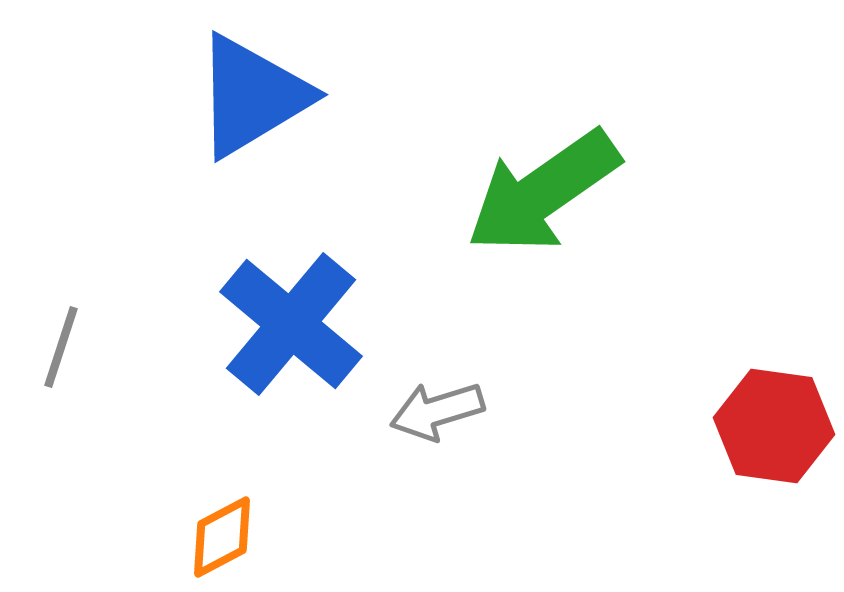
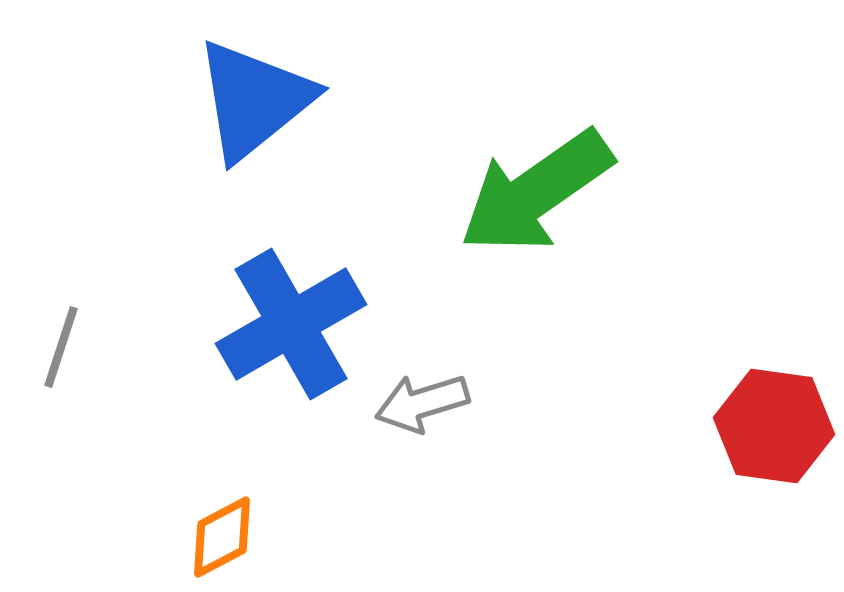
blue triangle: moved 2 px right, 4 px down; rotated 8 degrees counterclockwise
green arrow: moved 7 px left
blue cross: rotated 20 degrees clockwise
gray arrow: moved 15 px left, 8 px up
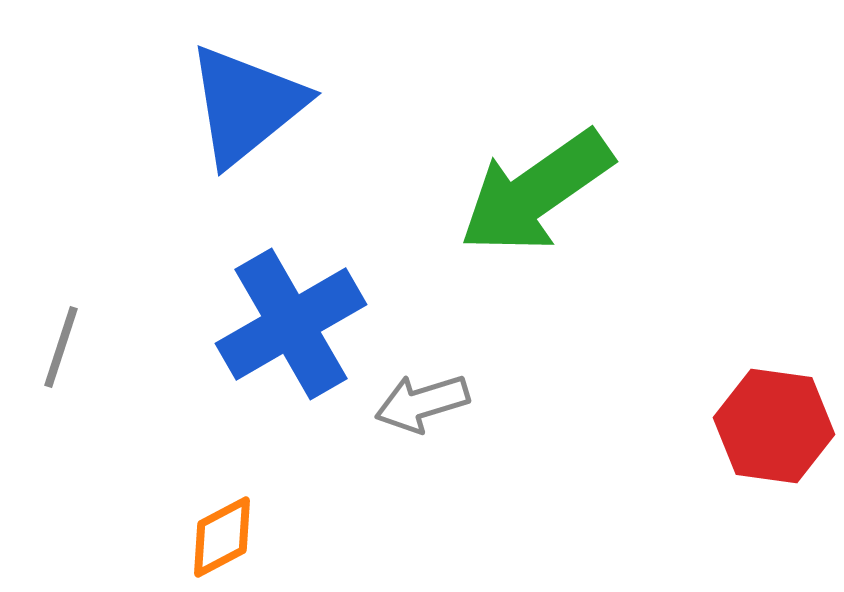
blue triangle: moved 8 px left, 5 px down
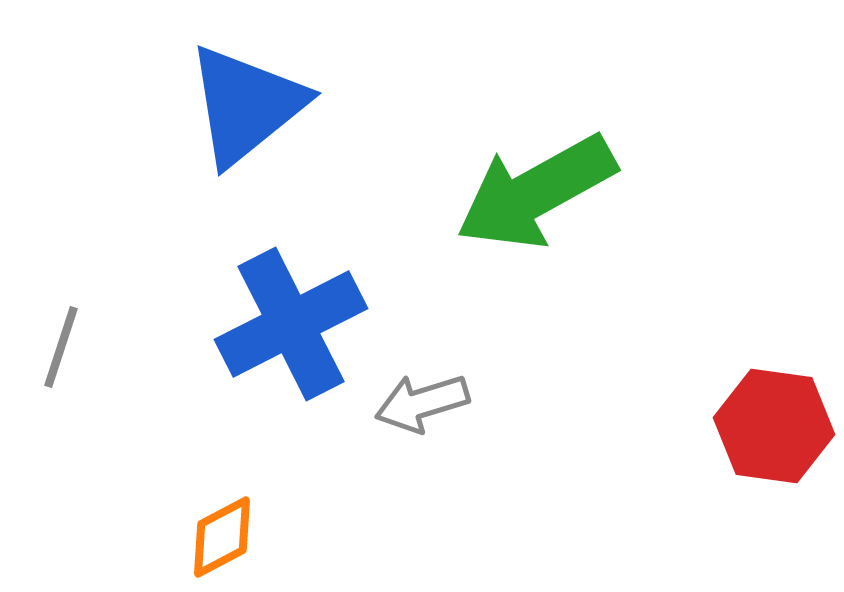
green arrow: rotated 6 degrees clockwise
blue cross: rotated 3 degrees clockwise
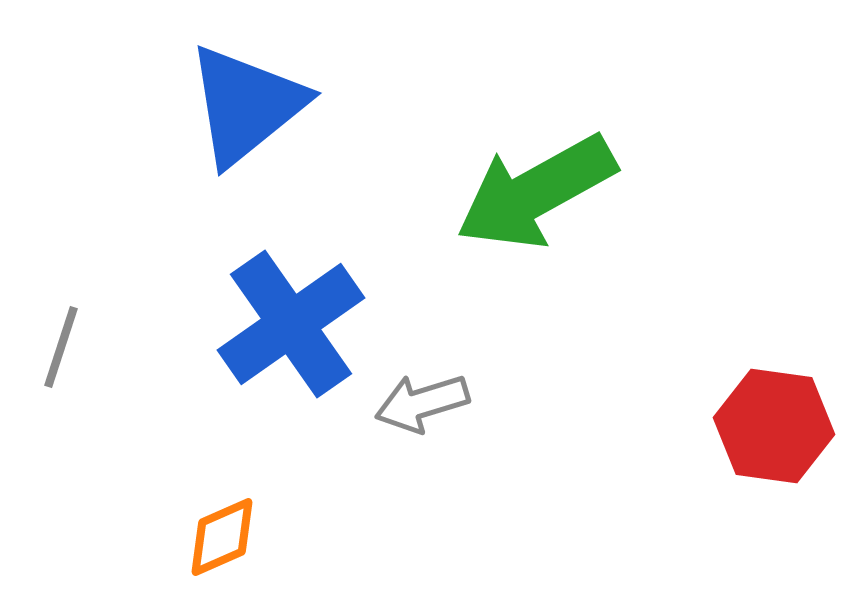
blue cross: rotated 8 degrees counterclockwise
orange diamond: rotated 4 degrees clockwise
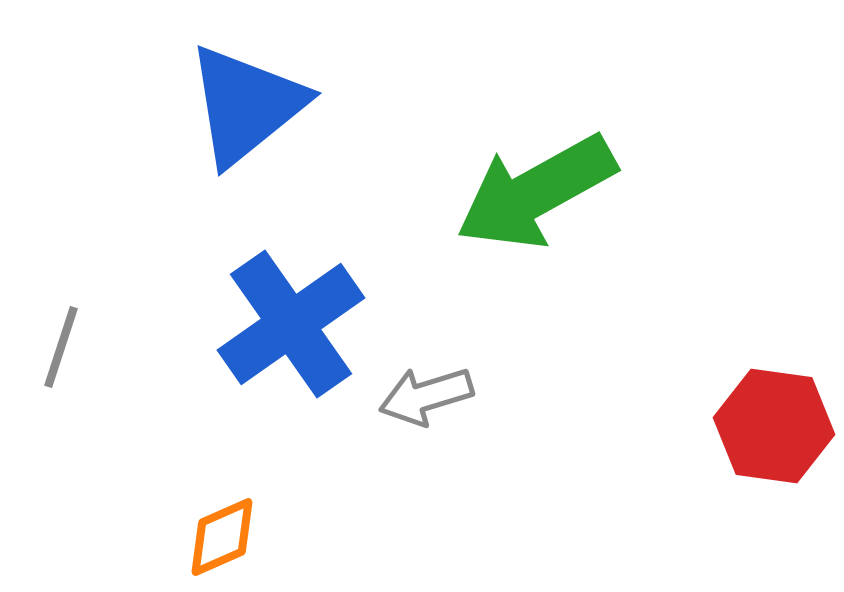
gray arrow: moved 4 px right, 7 px up
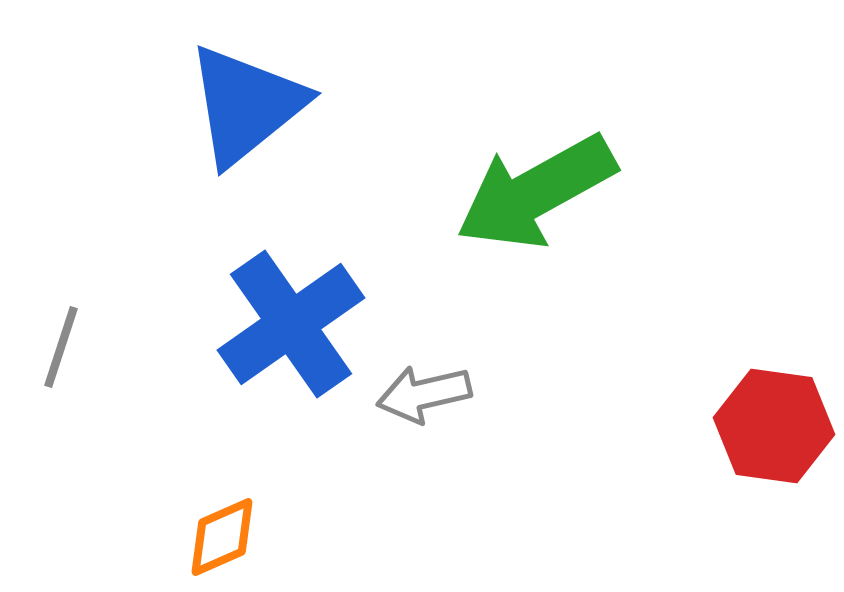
gray arrow: moved 2 px left, 2 px up; rotated 4 degrees clockwise
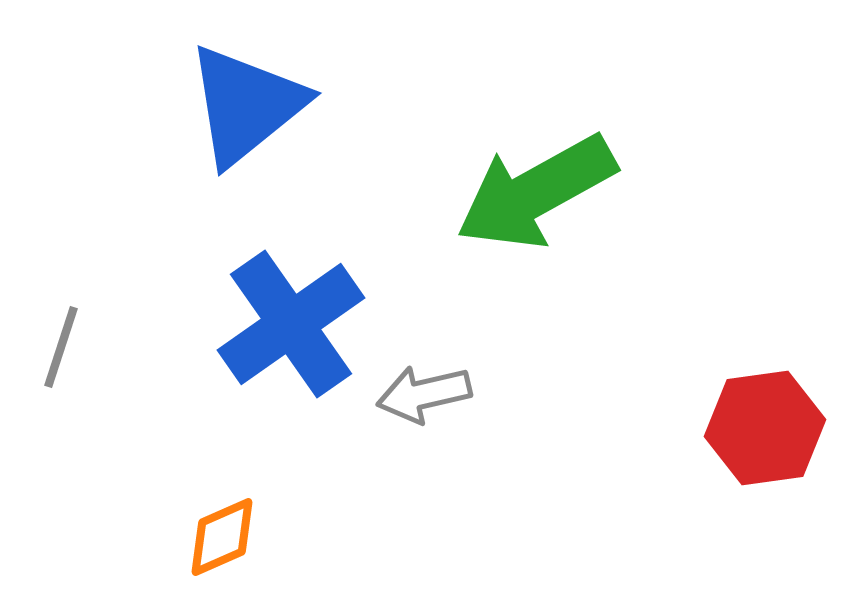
red hexagon: moved 9 px left, 2 px down; rotated 16 degrees counterclockwise
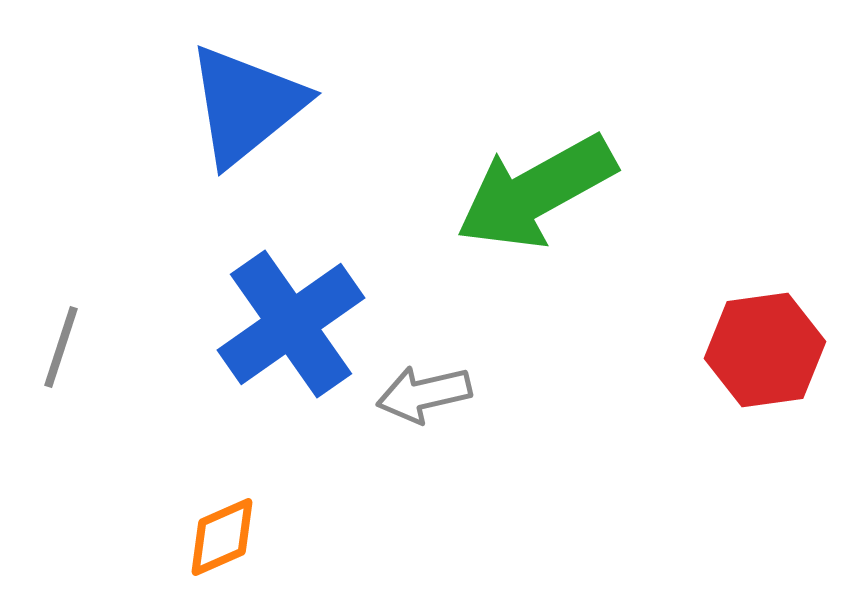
red hexagon: moved 78 px up
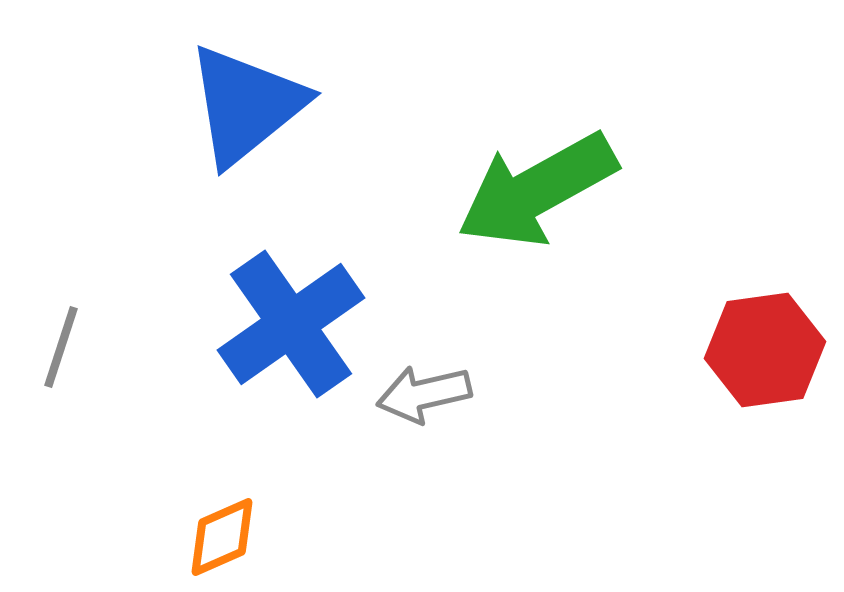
green arrow: moved 1 px right, 2 px up
